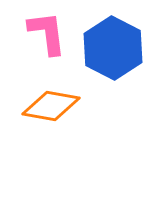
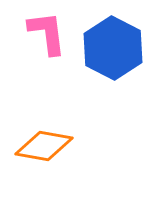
orange diamond: moved 7 px left, 40 px down
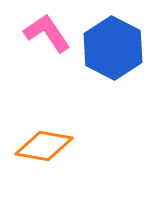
pink L-shape: rotated 27 degrees counterclockwise
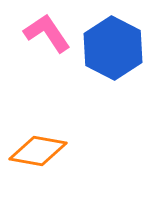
orange diamond: moved 6 px left, 5 px down
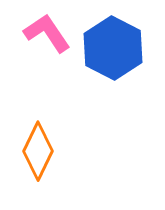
orange diamond: rotated 74 degrees counterclockwise
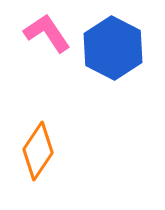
orange diamond: rotated 8 degrees clockwise
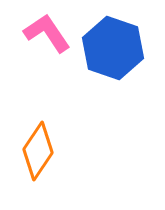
blue hexagon: rotated 8 degrees counterclockwise
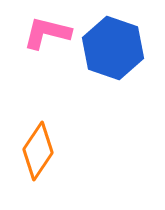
pink L-shape: rotated 42 degrees counterclockwise
